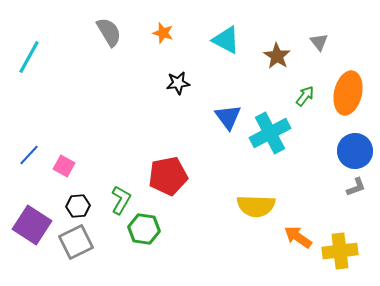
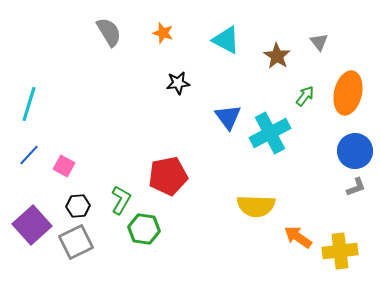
cyan line: moved 47 px down; rotated 12 degrees counterclockwise
purple square: rotated 15 degrees clockwise
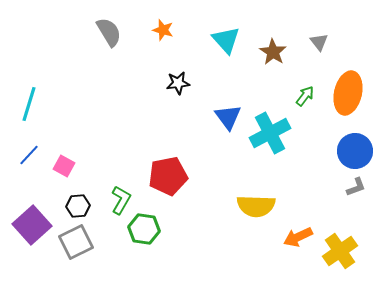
orange star: moved 3 px up
cyan triangle: rotated 20 degrees clockwise
brown star: moved 4 px left, 4 px up
orange arrow: rotated 60 degrees counterclockwise
yellow cross: rotated 28 degrees counterclockwise
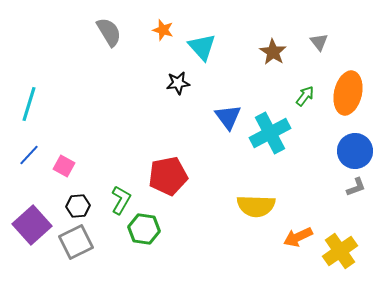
cyan triangle: moved 24 px left, 7 px down
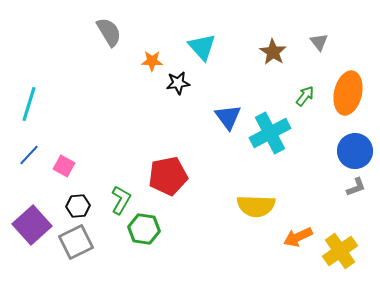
orange star: moved 11 px left, 31 px down; rotated 15 degrees counterclockwise
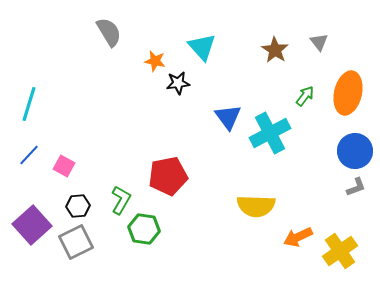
brown star: moved 2 px right, 2 px up
orange star: moved 3 px right; rotated 10 degrees clockwise
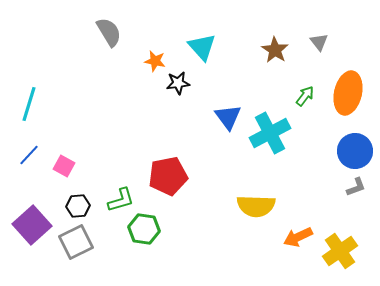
green L-shape: rotated 44 degrees clockwise
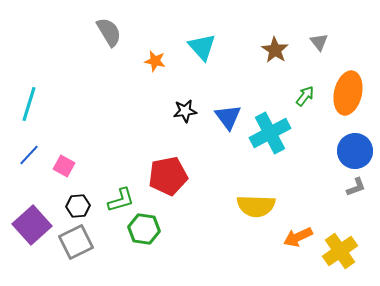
black star: moved 7 px right, 28 px down
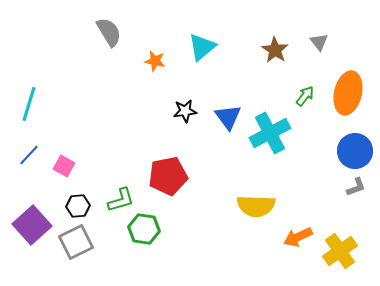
cyan triangle: rotated 32 degrees clockwise
